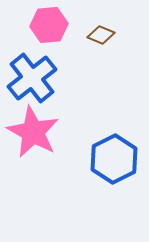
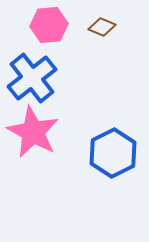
brown diamond: moved 1 px right, 8 px up
blue hexagon: moved 1 px left, 6 px up
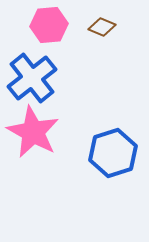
blue hexagon: rotated 9 degrees clockwise
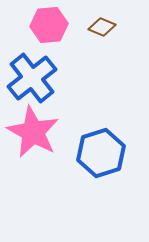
blue hexagon: moved 12 px left
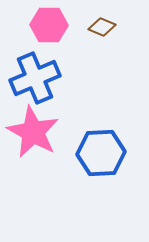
pink hexagon: rotated 6 degrees clockwise
blue cross: moved 3 px right; rotated 15 degrees clockwise
blue hexagon: rotated 15 degrees clockwise
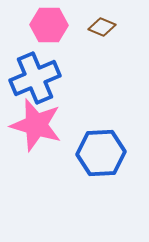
pink star: moved 3 px right, 7 px up; rotated 12 degrees counterclockwise
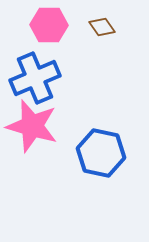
brown diamond: rotated 32 degrees clockwise
pink star: moved 4 px left, 1 px down
blue hexagon: rotated 15 degrees clockwise
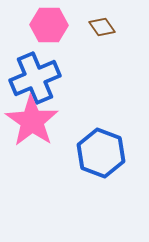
pink star: moved 5 px up; rotated 18 degrees clockwise
blue hexagon: rotated 9 degrees clockwise
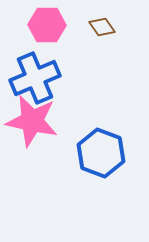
pink hexagon: moved 2 px left
pink star: rotated 22 degrees counterclockwise
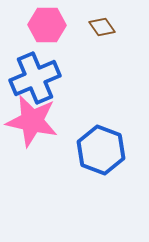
blue hexagon: moved 3 px up
